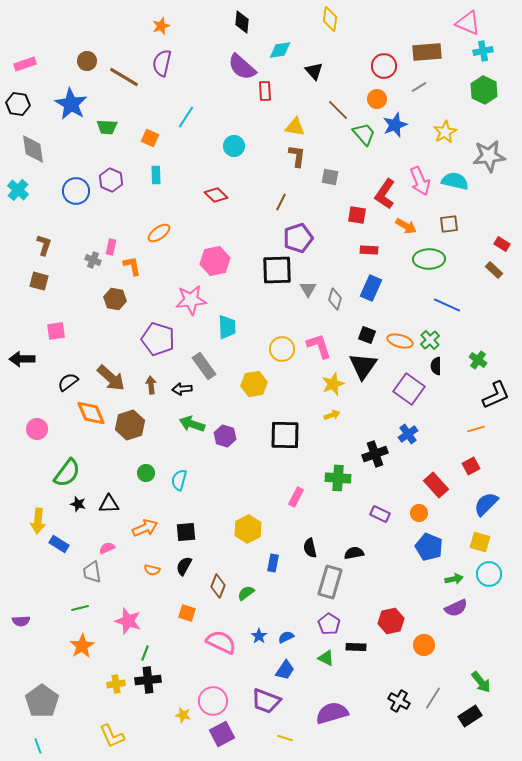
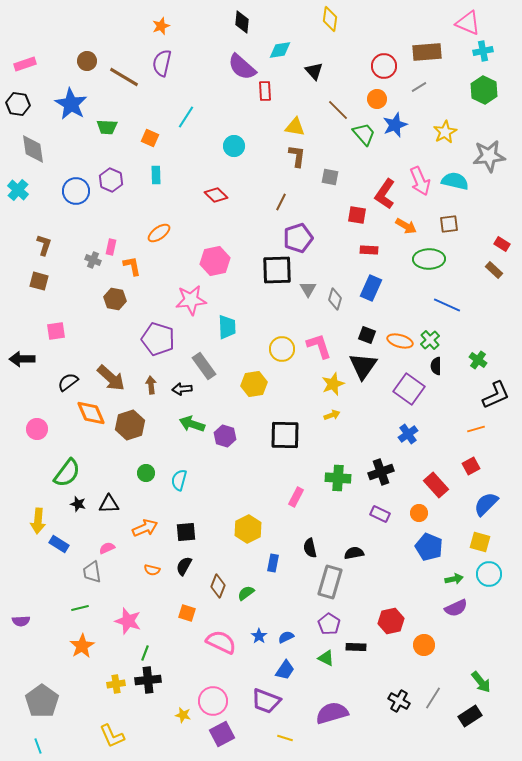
black cross at (375, 454): moved 6 px right, 18 px down
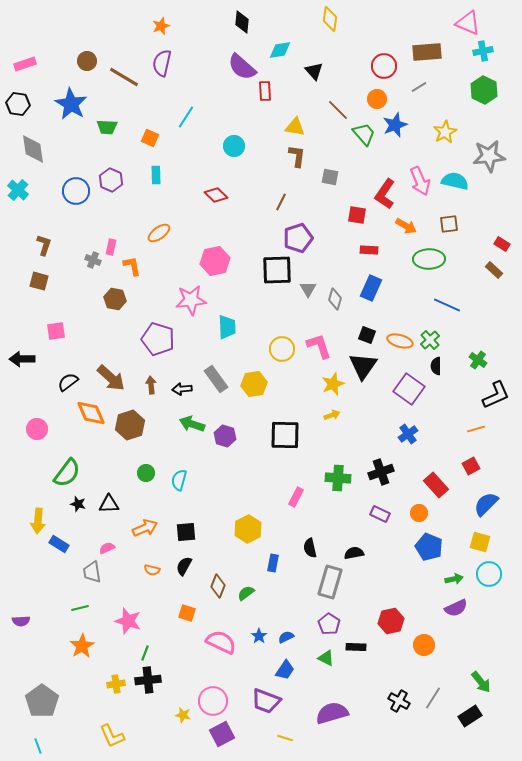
gray rectangle at (204, 366): moved 12 px right, 13 px down
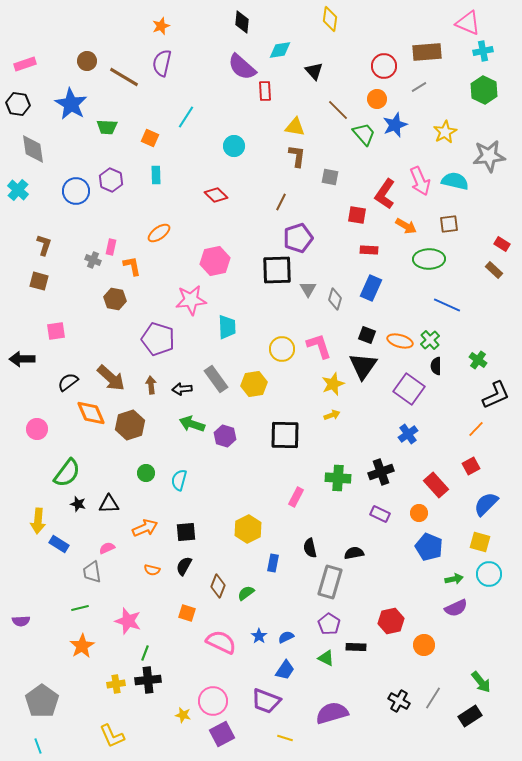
orange line at (476, 429): rotated 30 degrees counterclockwise
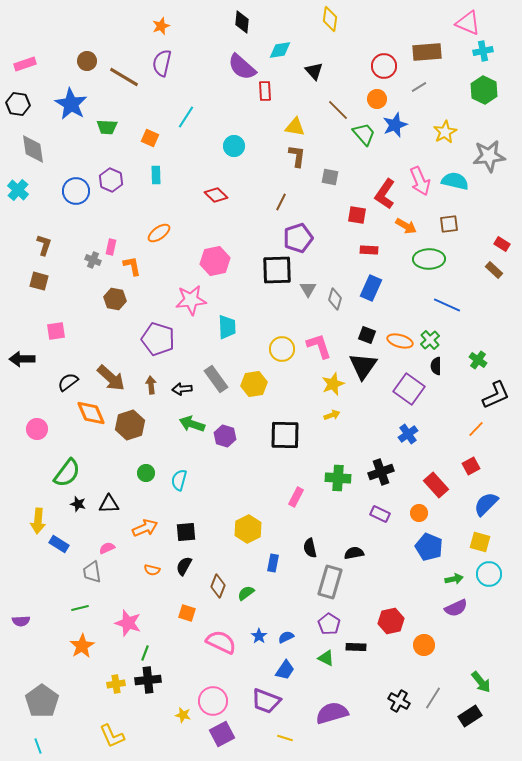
pink star at (128, 621): moved 2 px down
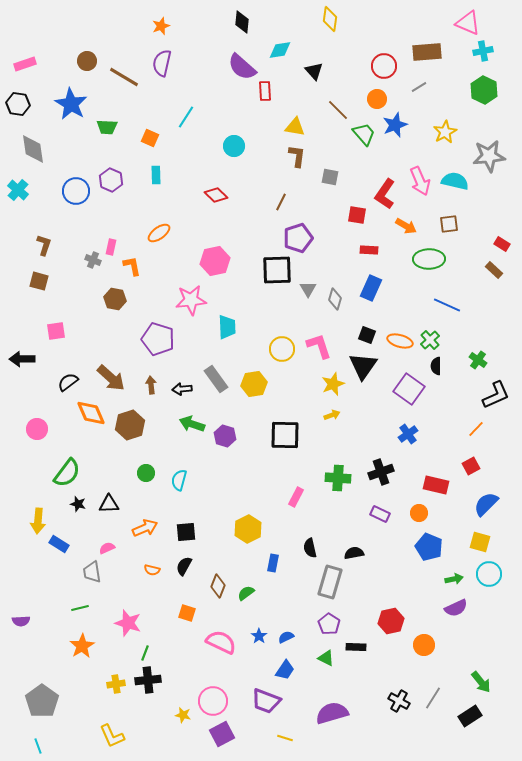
red rectangle at (436, 485): rotated 35 degrees counterclockwise
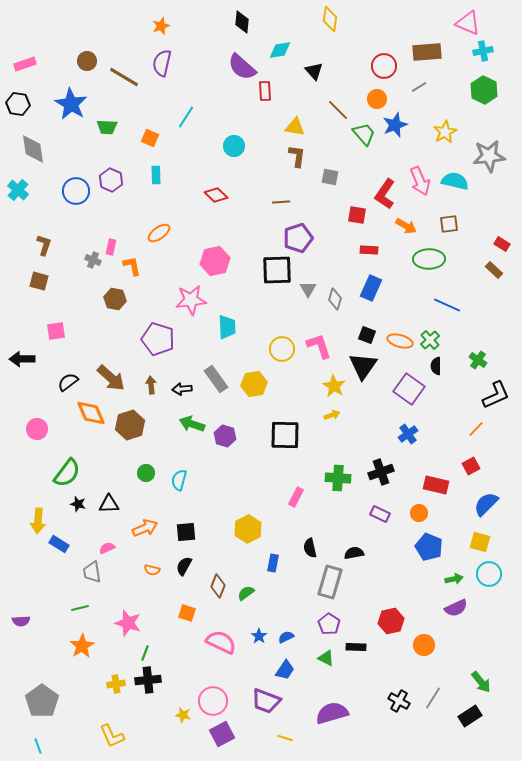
brown line at (281, 202): rotated 60 degrees clockwise
yellow star at (333, 384): moved 1 px right, 2 px down; rotated 20 degrees counterclockwise
